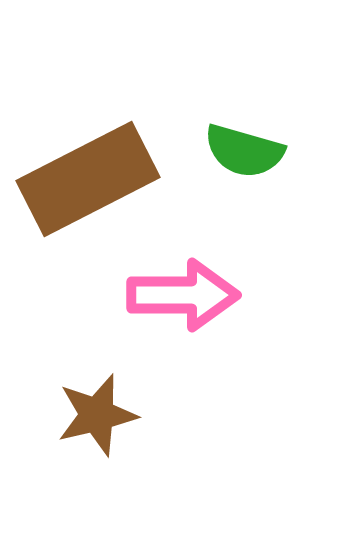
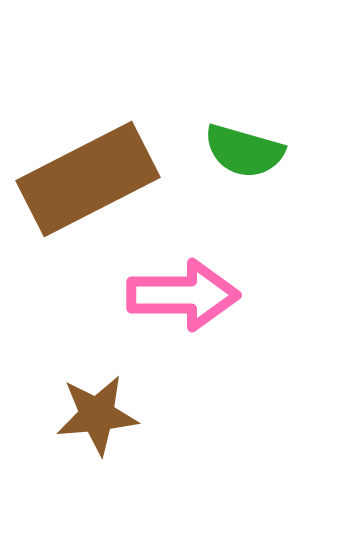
brown star: rotated 8 degrees clockwise
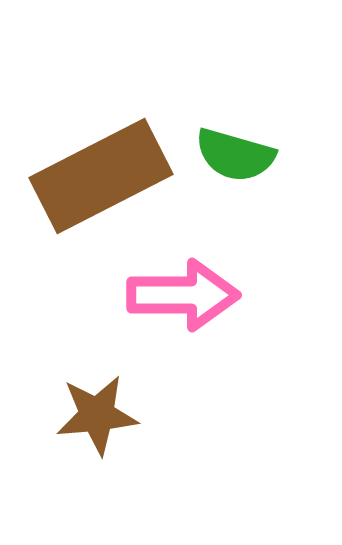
green semicircle: moved 9 px left, 4 px down
brown rectangle: moved 13 px right, 3 px up
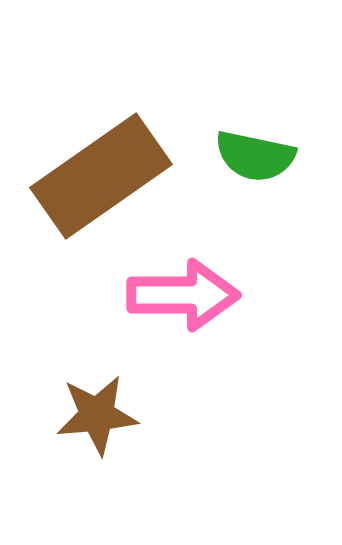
green semicircle: moved 20 px right, 1 px down; rotated 4 degrees counterclockwise
brown rectangle: rotated 8 degrees counterclockwise
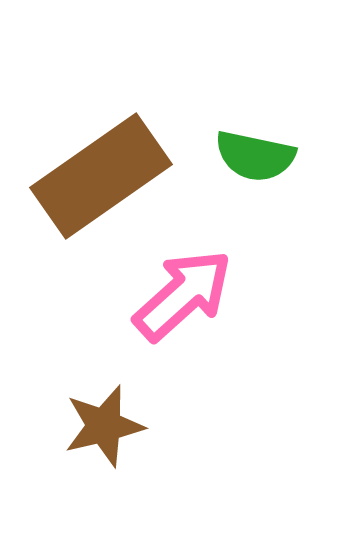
pink arrow: rotated 42 degrees counterclockwise
brown star: moved 7 px right, 11 px down; rotated 8 degrees counterclockwise
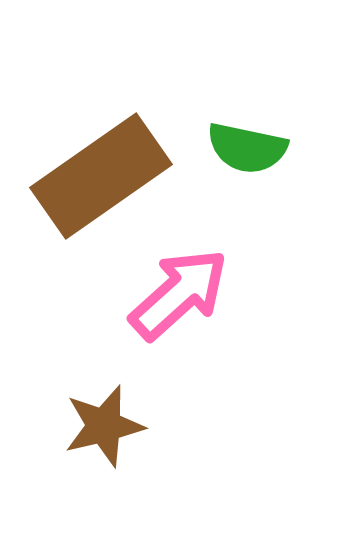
green semicircle: moved 8 px left, 8 px up
pink arrow: moved 4 px left, 1 px up
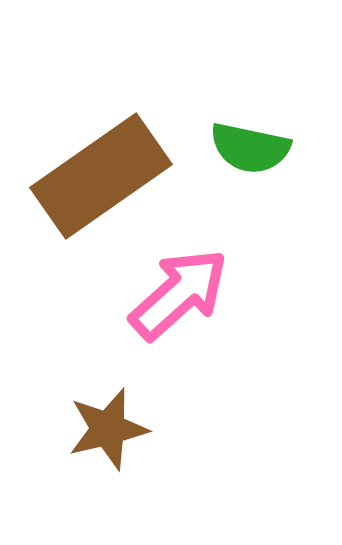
green semicircle: moved 3 px right
brown star: moved 4 px right, 3 px down
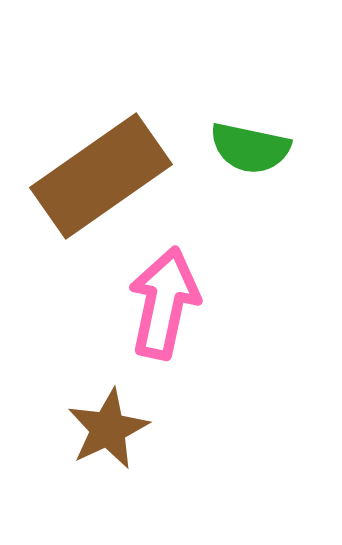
pink arrow: moved 15 px left, 9 px down; rotated 36 degrees counterclockwise
brown star: rotated 12 degrees counterclockwise
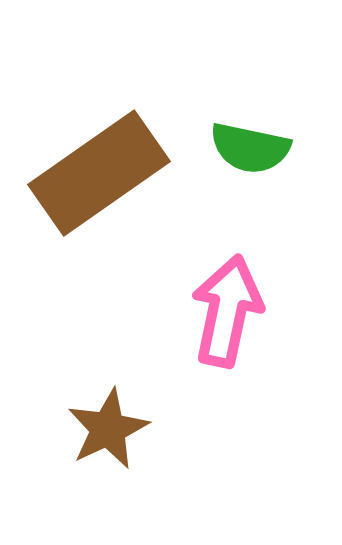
brown rectangle: moved 2 px left, 3 px up
pink arrow: moved 63 px right, 8 px down
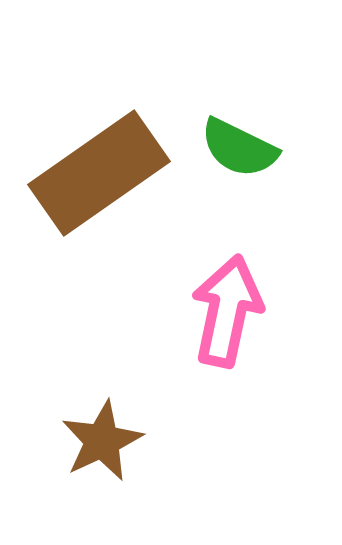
green semicircle: moved 11 px left; rotated 14 degrees clockwise
brown star: moved 6 px left, 12 px down
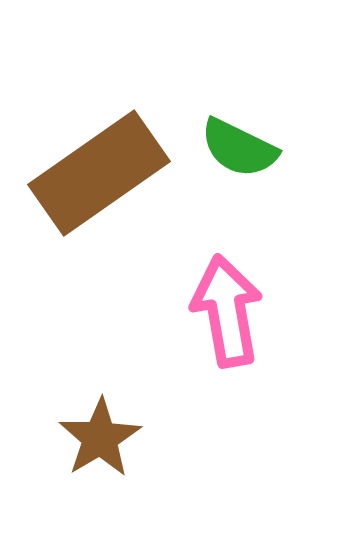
pink arrow: rotated 22 degrees counterclockwise
brown star: moved 2 px left, 3 px up; rotated 6 degrees counterclockwise
